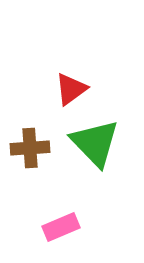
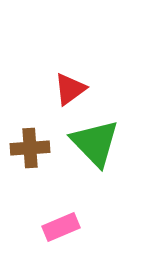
red triangle: moved 1 px left
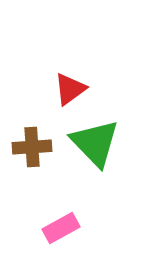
brown cross: moved 2 px right, 1 px up
pink rectangle: moved 1 px down; rotated 6 degrees counterclockwise
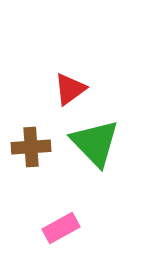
brown cross: moved 1 px left
